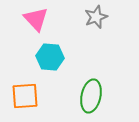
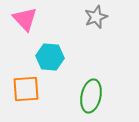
pink triangle: moved 11 px left
orange square: moved 1 px right, 7 px up
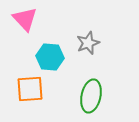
gray star: moved 8 px left, 26 px down
orange square: moved 4 px right
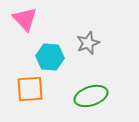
green ellipse: rotated 60 degrees clockwise
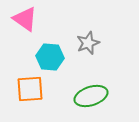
pink triangle: rotated 12 degrees counterclockwise
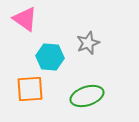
green ellipse: moved 4 px left
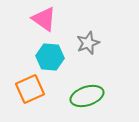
pink triangle: moved 19 px right
orange square: rotated 20 degrees counterclockwise
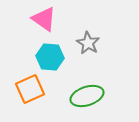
gray star: rotated 20 degrees counterclockwise
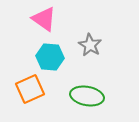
gray star: moved 2 px right, 2 px down
green ellipse: rotated 28 degrees clockwise
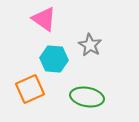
cyan hexagon: moved 4 px right, 2 px down
green ellipse: moved 1 px down
